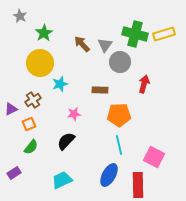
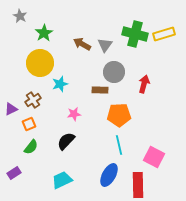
brown arrow: rotated 18 degrees counterclockwise
gray circle: moved 6 px left, 10 px down
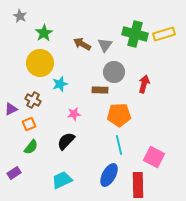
brown cross: rotated 28 degrees counterclockwise
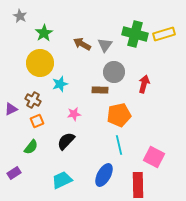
orange pentagon: rotated 10 degrees counterclockwise
orange square: moved 8 px right, 3 px up
blue ellipse: moved 5 px left
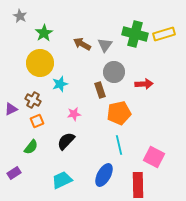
red arrow: rotated 72 degrees clockwise
brown rectangle: rotated 70 degrees clockwise
orange pentagon: moved 2 px up
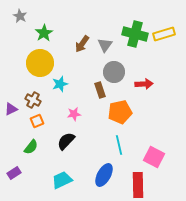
brown arrow: rotated 84 degrees counterclockwise
orange pentagon: moved 1 px right, 1 px up
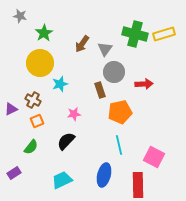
gray star: rotated 16 degrees counterclockwise
gray triangle: moved 4 px down
blue ellipse: rotated 15 degrees counterclockwise
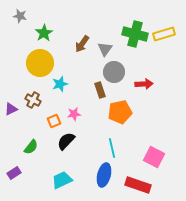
orange square: moved 17 px right
cyan line: moved 7 px left, 3 px down
red rectangle: rotated 70 degrees counterclockwise
